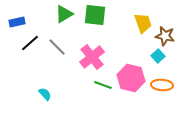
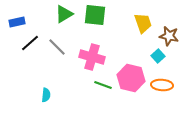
brown star: moved 4 px right
pink cross: rotated 35 degrees counterclockwise
cyan semicircle: moved 1 px right, 1 px down; rotated 48 degrees clockwise
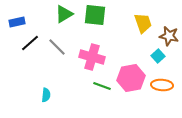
pink hexagon: rotated 24 degrees counterclockwise
green line: moved 1 px left, 1 px down
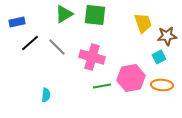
brown star: moved 2 px left; rotated 18 degrees counterclockwise
cyan square: moved 1 px right, 1 px down; rotated 16 degrees clockwise
green line: rotated 30 degrees counterclockwise
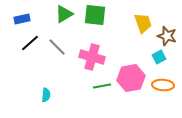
blue rectangle: moved 5 px right, 3 px up
brown star: rotated 24 degrees clockwise
orange ellipse: moved 1 px right
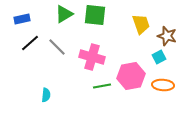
yellow trapezoid: moved 2 px left, 1 px down
pink hexagon: moved 2 px up
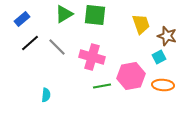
blue rectangle: rotated 28 degrees counterclockwise
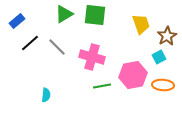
blue rectangle: moved 5 px left, 2 px down
brown star: rotated 24 degrees clockwise
pink hexagon: moved 2 px right, 1 px up
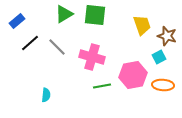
yellow trapezoid: moved 1 px right, 1 px down
brown star: rotated 24 degrees counterclockwise
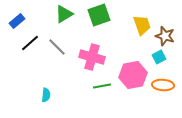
green square: moved 4 px right; rotated 25 degrees counterclockwise
brown star: moved 2 px left
